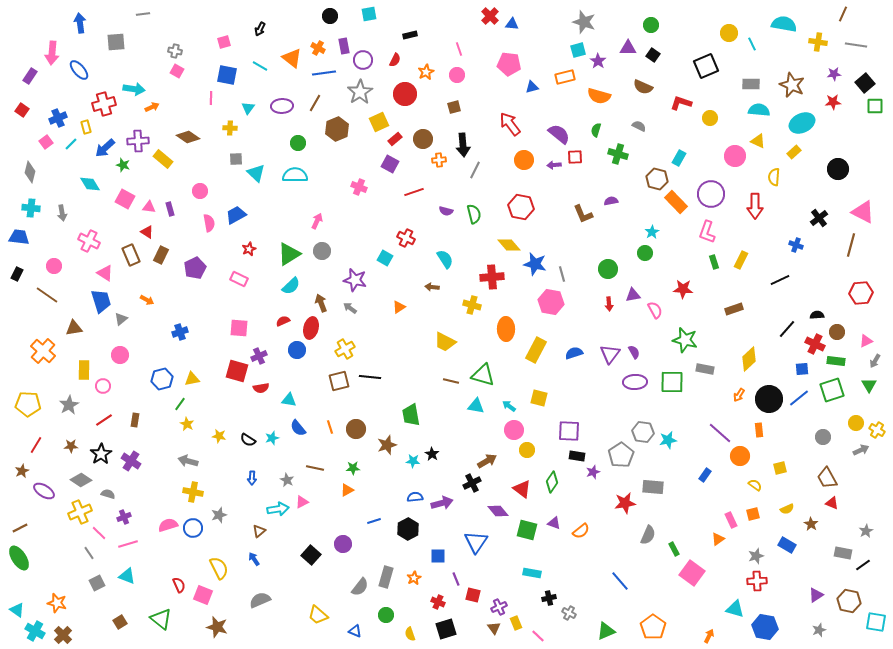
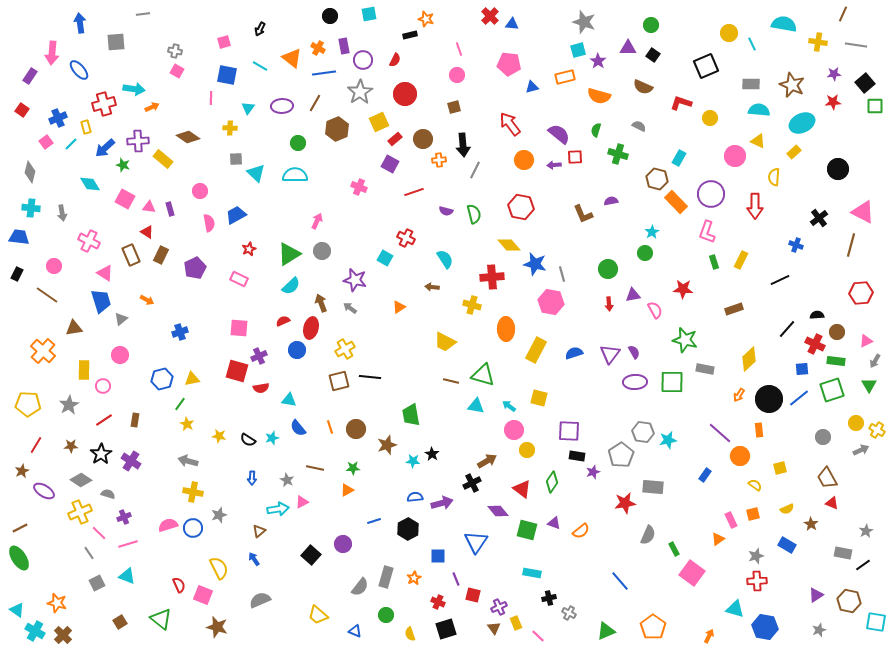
orange star at (426, 72): moved 53 px up; rotated 28 degrees counterclockwise
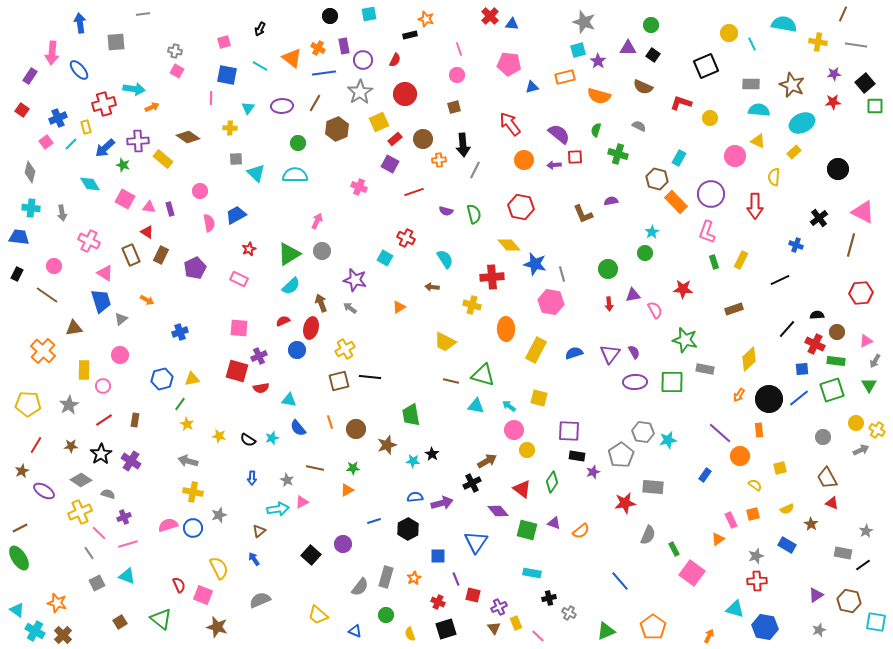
orange line at (330, 427): moved 5 px up
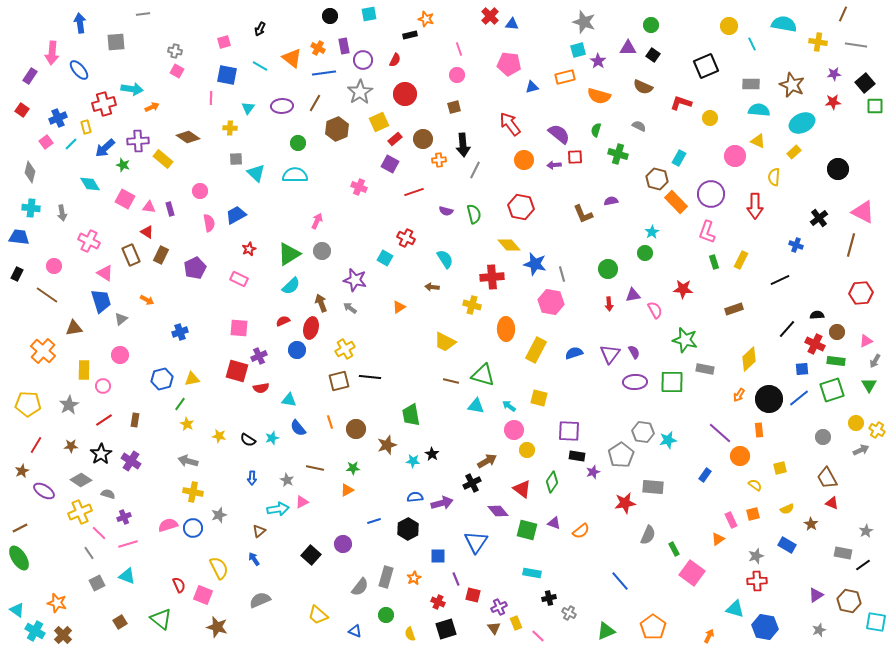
yellow circle at (729, 33): moved 7 px up
cyan arrow at (134, 89): moved 2 px left
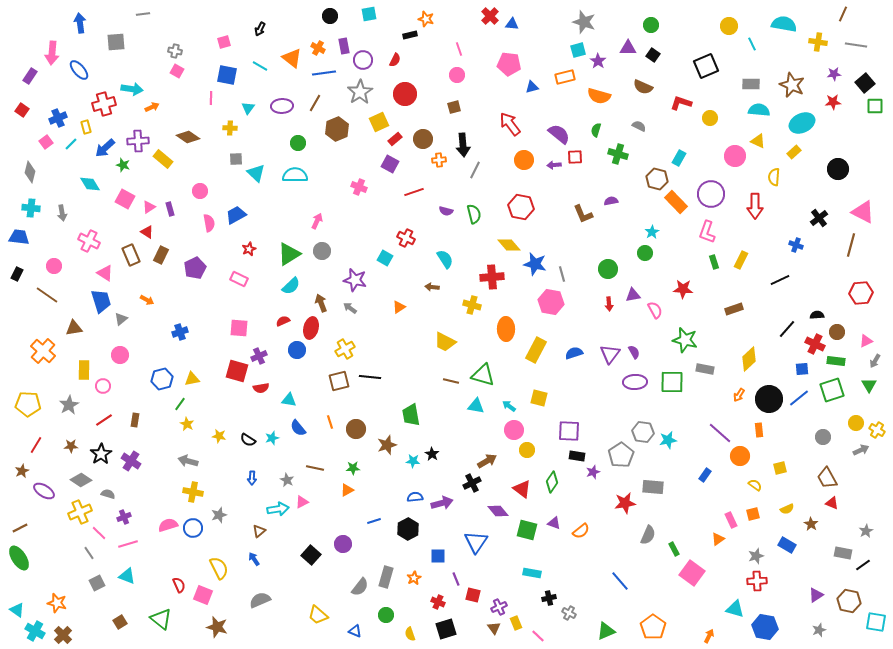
pink triangle at (149, 207): rotated 40 degrees counterclockwise
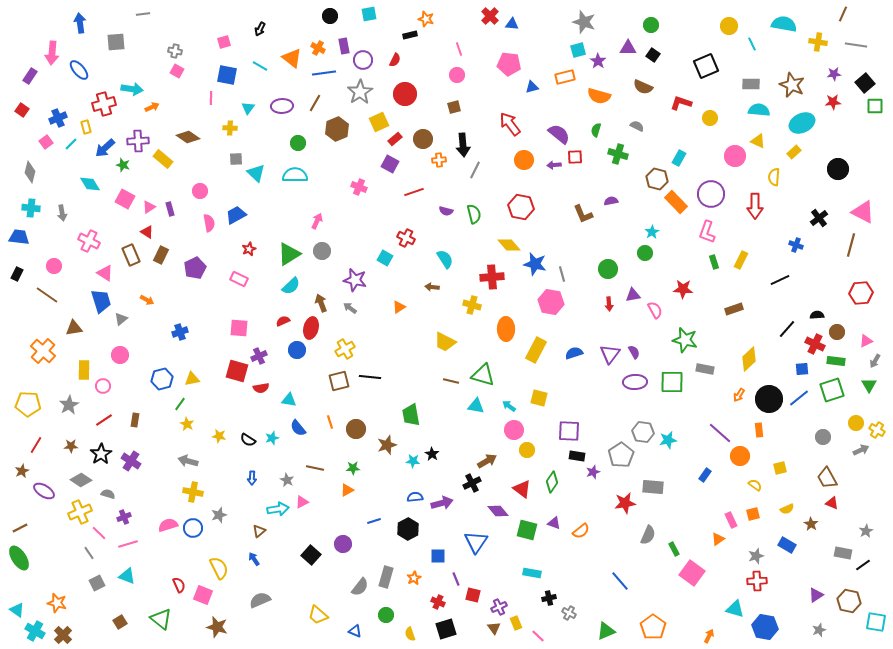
gray semicircle at (639, 126): moved 2 px left
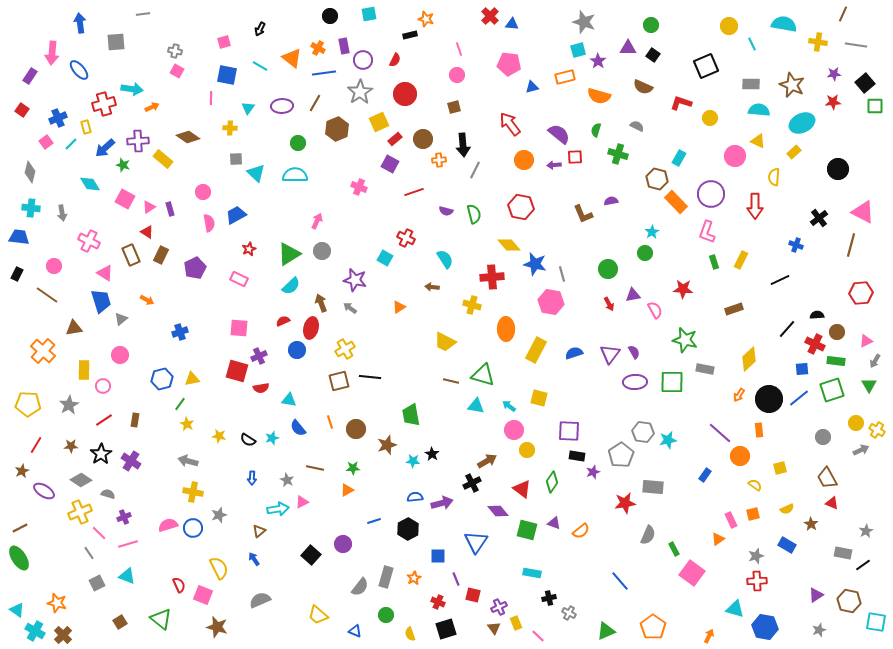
pink circle at (200, 191): moved 3 px right, 1 px down
red arrow at (609, 304): rotated 24 degrees counterclockwise
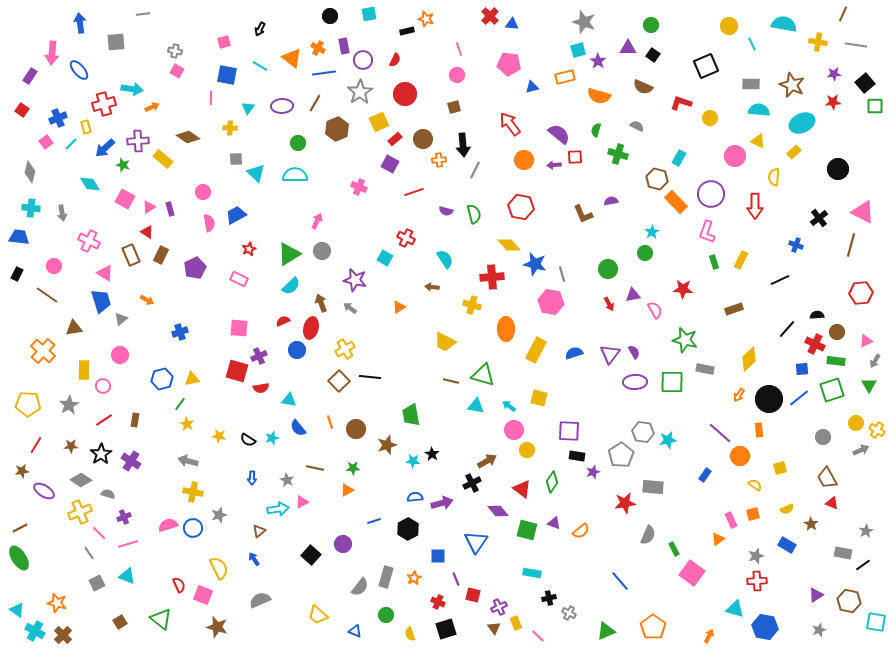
black rectangle at (410, 35): moved 3 px left, 4 px up
brown square at (339, 381): rotated 30 degrees counterclockwise
brown star at (22, 471): rotated 16 degrees clockwise
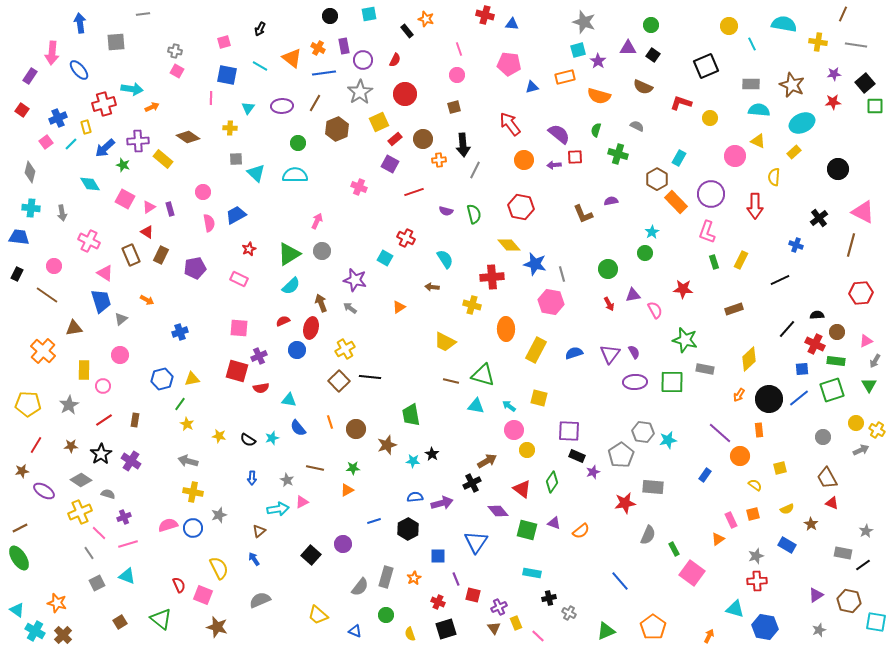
red cross at (490, 16): moved 5 px left, 1 px up; rotated 30 degrees counterclockwise
black rectangle at (407, 31): rotated 64 degrees clockwise
brown hexagon at (657, 179): rotated 15 degrees clockwise
purple pentagon at (195, 268): rotated 15 degrees clockwise
black rectangle at (577, 456): rotated 14 degrees clockwise
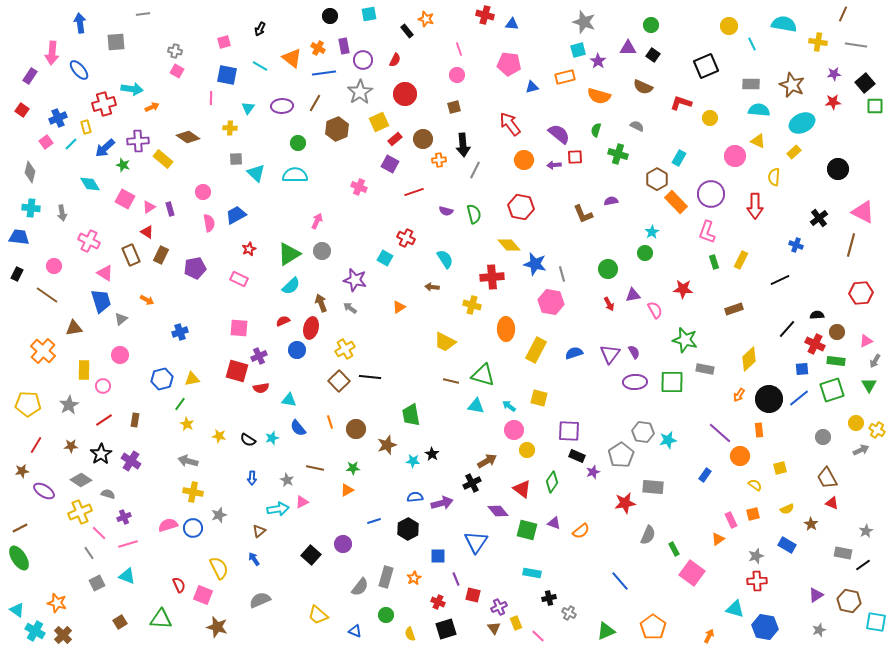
green triangle at (161, 619): rotated 35 degrees counterclockwise
